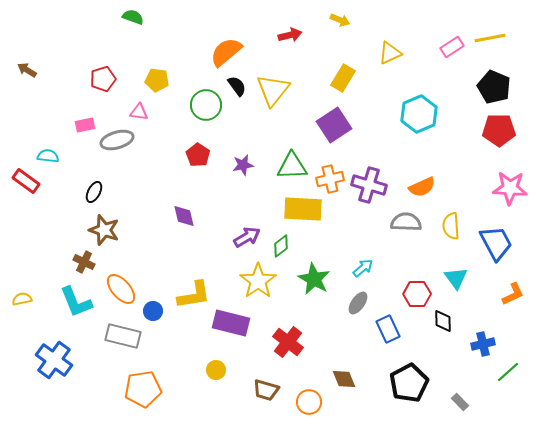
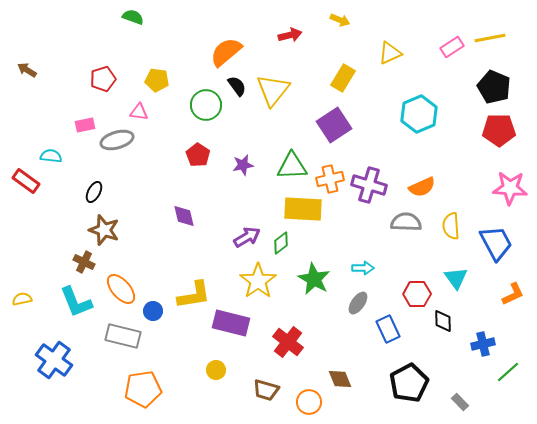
cyan semicircle at (48, 156): moved 3 px right
green diamond at (281, 246): moved 3 px up
cyan arrow at (363, 268): rotated 40 degrees clockwise
brown diamond at (344, 379): moved 4 px left
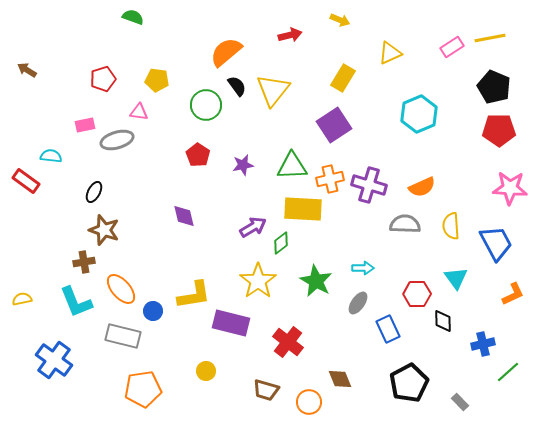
gray semicircle at (406, 222): moved 1 px left, 2 px down
purple arrow at (247, 237): moved 6 px right, 10 px up
brown cross at (84, 262): rotated 35 degrees counterclockwise
green star at (314, 279): moved 2 px right, 2 px down
yellow circle at (216, 370): moved 10 px left, 1 px down
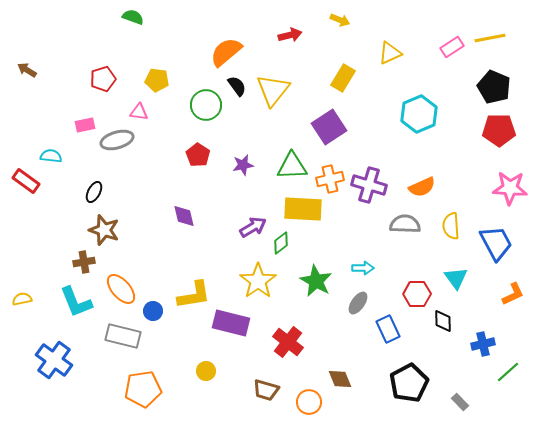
purple square at (334, 125): moved 5 px left, 2 px down
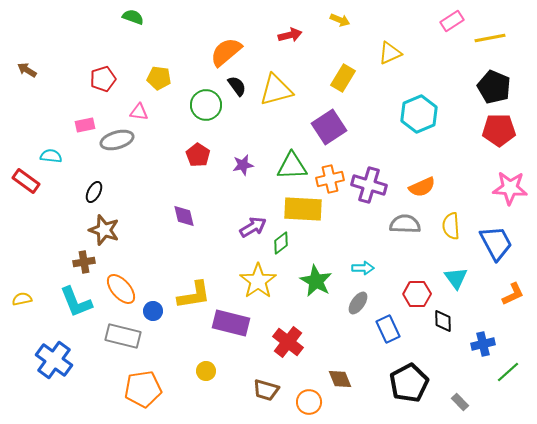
pink rectangle at (452, 47): moved 26 px up
yellow pentagon at (157, 80): moved 2 px right, 2 px up
yellow triangle at (273, 90): moved 3 px right; rotated 36 degrees clockwise
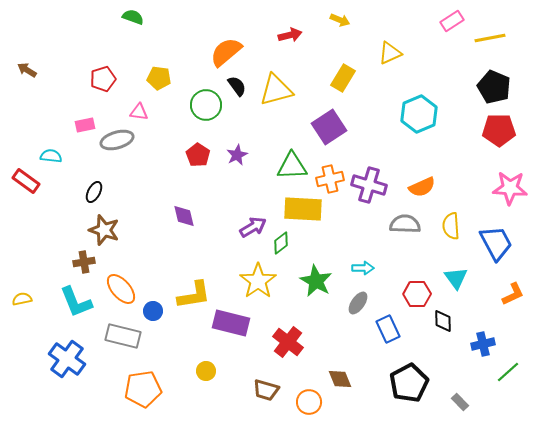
purple star at (243, 165): moved 6 px left, 10 px up; rotated 15 degrees counterclockwise
blue cross at (54, 360): moved 13 px right, 1 px up
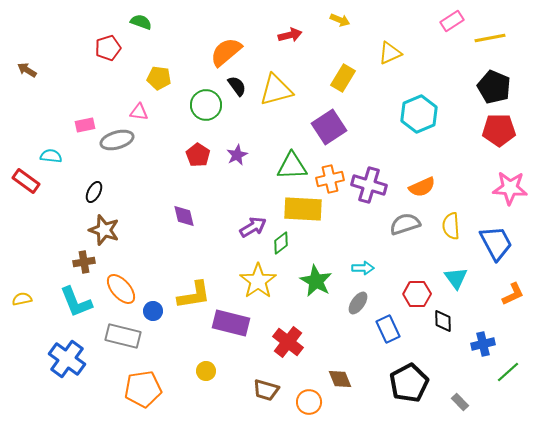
green semicircle at (133, 17): moved 8 px right, 5 px down
red pentagon at (103, 79): moved 5 px right, 31 px up
gray semicircle at (405, 224): rotated 20 degrees counterclockwise
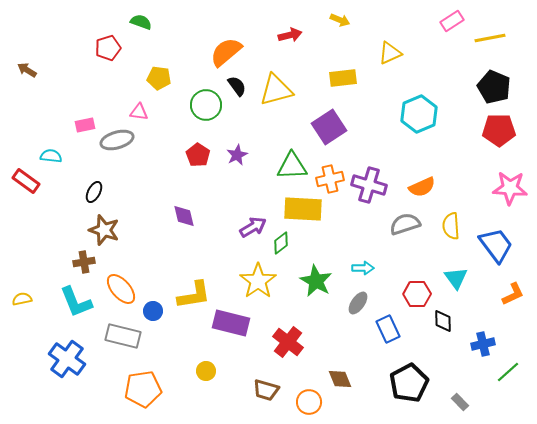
yellow rectangle at (343, 78): rotated 52 degrees clockwise
blue trapezoid at (496, 243): moved 2 px down; rotated 9 degrees counterclockwise
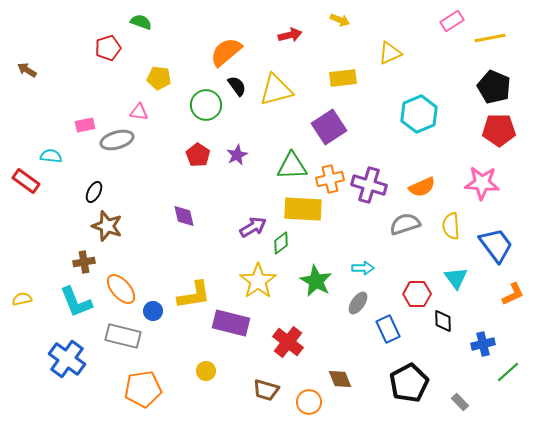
pink star at (510, 188): moved 28 px left, 5 px up
brown star at (104, 230): moved 3 px right, 4 px up
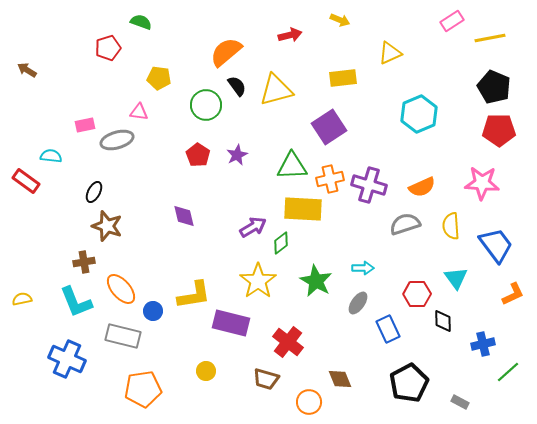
blue cross at (67, 359): rotated 12 degrees counterclockwise
brown trapezoid at (266, 390): moved 11 px up
gray rectangle at (460, 402): rotated 18 degrees counterclockwise
